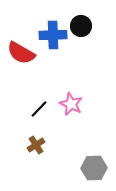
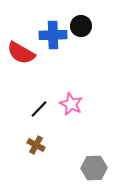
brown cross: rotated 30 degrees counterclockwise
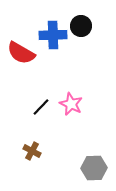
black line: moved 2 px right, 2 px up
brown cross: moved 4 px left, 6 px down
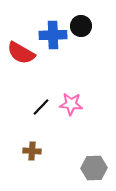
pink star: rotated 20 degrees counterclockwise
brown cross: rotated 24 degrees counterclockwise
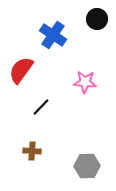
black circle: moved 16 px right, 7 px up
blue cross: rotated 36 degrees clockwise
red semicircle: moved 17 px down; rotated 96 degrees clockwise
pink star: moved 14 px right, 22 px up
gray hexagon: moved 7 px left, 2 px up
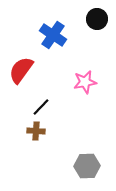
pink star: rotated 15 degrees counterclockwise
brown cross: moved 4 px right, 20 px up
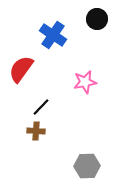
red semicircle: moved 1 px up
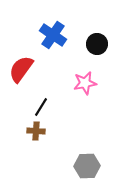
black circle: moved 25 px down
pink star: moved 1 px down
black line: rotated 12 degrees counterclockwise
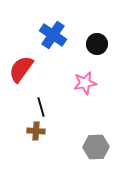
black line: rotated 48 degrees counterclockwise
gray hexagon: moved 9 px right, 19 px up
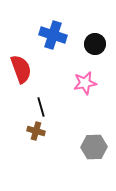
blue cross: rotated 16 degrees counterclockwise
black circle: moved 2 px left
red semicircle: rotated 124 degrees clockwise
brown cross: rotated 12 degrees clockwise
gray hexagon: moved 2 px left
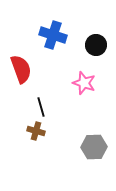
black circle: moved 1 px right, 1 px down
pink star: moved 1 px left; rotated 30 degrees clockwise
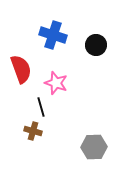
pink star: moved 28 px left
brown cross: moved 3 px left
